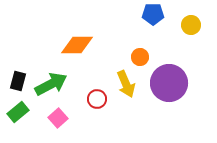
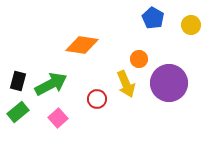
blue pentagon: moved 4 px down; rotated 30 degrees clockwise
orange diamond: moved 5 px right; rotated 8 degrees clockwise
orange circle: moved 1 px left, 2 px down
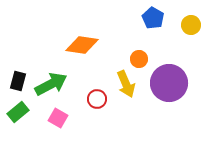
pink square: rotated 18 degrees counterclockwise
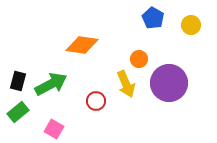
red circle: moved 1 px left, 2 px down
pink square: moved 4 px left, 11 px down
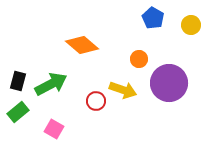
orange diamond: rotated 32 degrees clockwise
yellow arrow: moved 3 px left, 6 px down; rotated 48 degrees counterclockwise
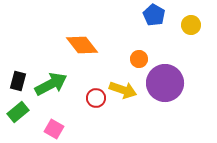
blue pentagon: moved 1 px right, 3 px up
orange diamond: rotated 12 degrees clockwise
purple circle: moved 4 px left
red circle: moved 3 px up
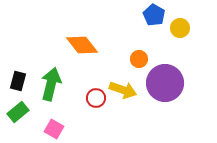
yellow circle: moved 11 px left, 3 px down
green arrow: rotated 48 degrees counterclockwise
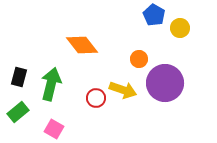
black rectangle: moved 1 px right, 4 px up
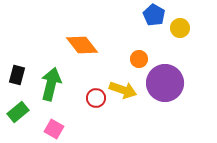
black rectangle: moved 2 px left, 2 px up
